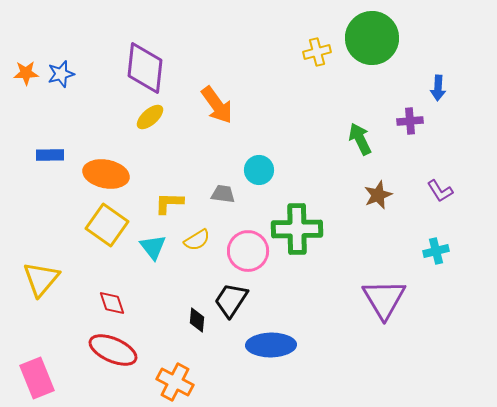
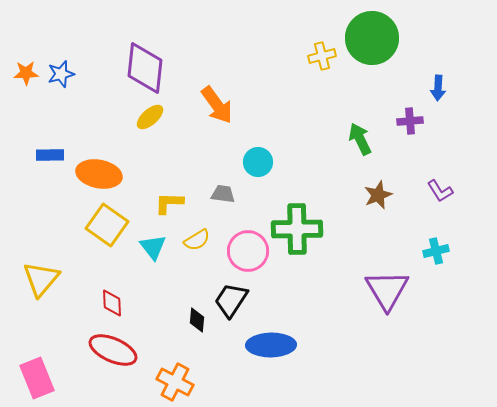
yellow cross: moved 5 px right, 4 px down
cyan circle: moved 1 px left, 8 px up
orange ellipse: moved 7 px left
purple triangle: moved 3 px right, 9 px up
red diamond: rotated 16 degrees clockwise
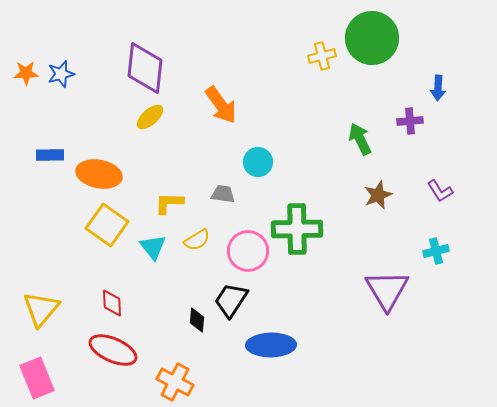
orange arrow: moved 4 px right
yellow triangle: moved 30 px down
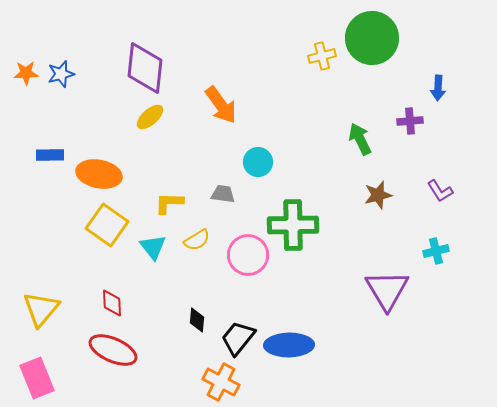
brown star: rotated 8 degrees clockwise
green cross: moved 4 px left, 4 px up
pink circle: moved 4 px down
black trapezoid: moved 7 px right, 38 px down; rotated 6 degrees clockwise
blue ellipse: moved 18 px right
orange cross: moved 46 px right
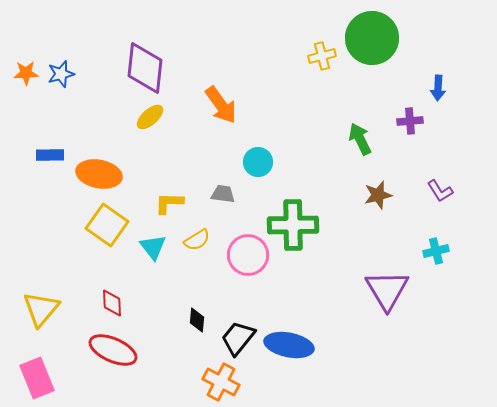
blue ellipse: rotated 12 degrees clockwise
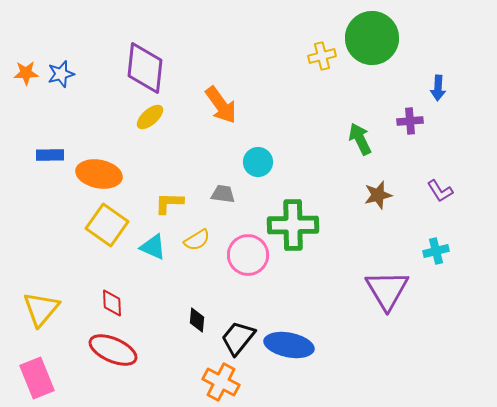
cyan triangle: rotated 28 degrees counterclockwise
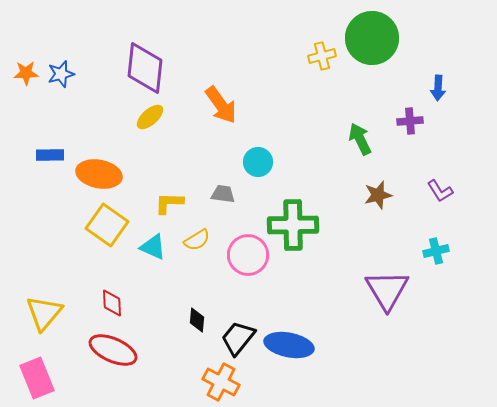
yellow triangle: moved 3 px right, 4 px down
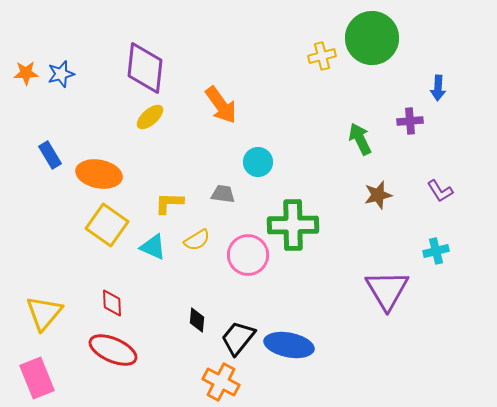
blue rectangle: rotated 60 degrees clockwise
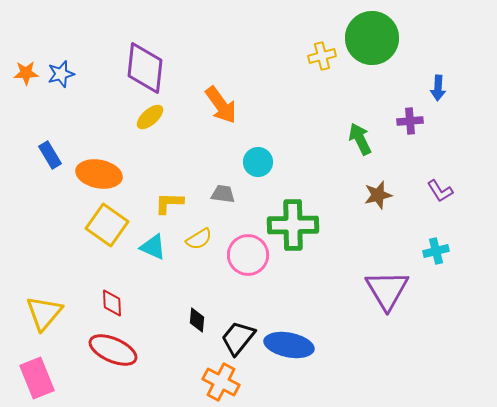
yellow semicircle: moved 2 px right, 1 px up
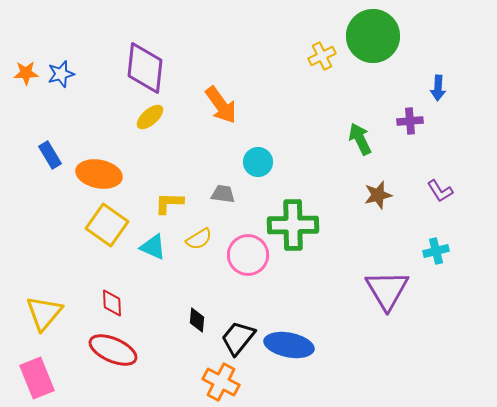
green circle: moved 1 px right, 2 px up
yellow cross: rotated 12 degrees counterclockwise
